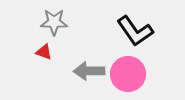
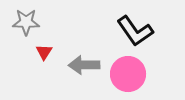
gray star: moved 28 px left
red triangle: rotated 42 degrees clockwise
gray arrow: moved 5 px left, 6 px up
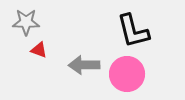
black L-shape: moved 2 px left; rotated 21 degrees clockwise
red triangle: moved 5 px left, 2 px up; rotated 42 degrees counterclockwise
pink circle: moved 1 px left
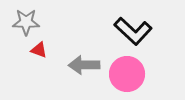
black L-shape: rotated 33 degrees counterclockwise
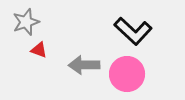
gray star: rotated 20 degrees counterclockwise
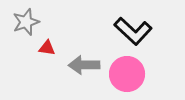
red triangle: moved 8 px right, 2 px up; rotated 12 degrees counterclockwise
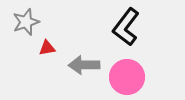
black L-shape: moved 7 px left, 4 px up; rotated 84 degrees clockwise
red triangle: rotated 18 degrees counterclockwise
pink circle: moved 3 px down
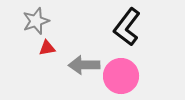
gray star: moved 10 px right, 1 px up
black L-shape: moved 1 px right
pink circle: moved 6 px left, 1 px up
